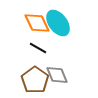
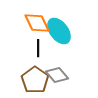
cyan ellipse: moved 1 px right, 8 px down
black line: rotated 60 degrees clockwise
gray diamond: rotated 20 degrees counterclockwise
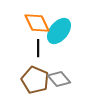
cyan ellipse: rotated 76 degrees clockwise
gray diamond: moved 2 px right, 4 px down
brown pentagon: rotated 12 degrees counterclockwise
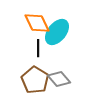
cyan ellipse: moved 2 px left, 1 px down
brown pentagon: rotated 8 degrees clockwise
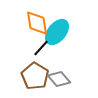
orange diamond: rotated 16 degrees clockwise
black line: moved 3 px right; rotated 42 degrees clockwise
brown pentagon: moved 4 px up
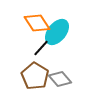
orange diamond: rotated 24 degrees counterclockwise
gray diamond: moved 1 px right
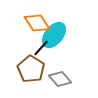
cyan ellipse: moved 3 px left, 3 px down
brown pentagon: moved 4 px left, 7 px up
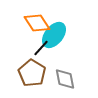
brown pentagon: moved 1 px right, 4 px down
gray diamond: moved 5 px right; rotated 30 degrees clockwise
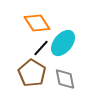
cyan ellipse: moved 9 px right, 8 px down
